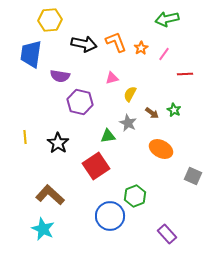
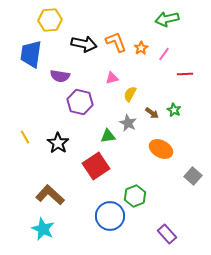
yellow line: rotated 24 degrees counterclockwise
gray square: rotated 18 degrees clockwise
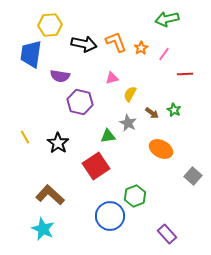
yellow hexagon: moved 5 px down
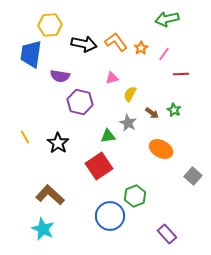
orange L-shape: rotated 15 degrees counterclockwise
red line: moved 4 px left
red square: moved 3 px right
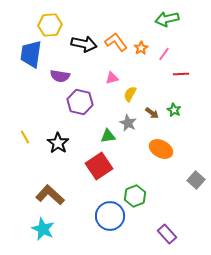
gray square: moved 3 px right, 4 px down
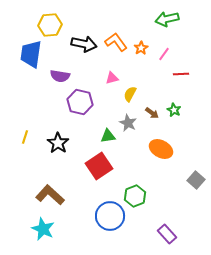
yellow line: rotated 48 degrees clockwise
